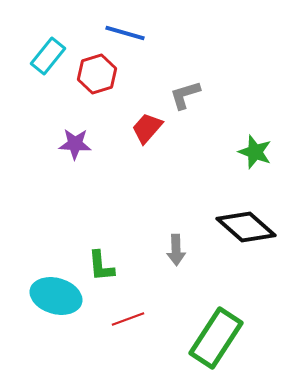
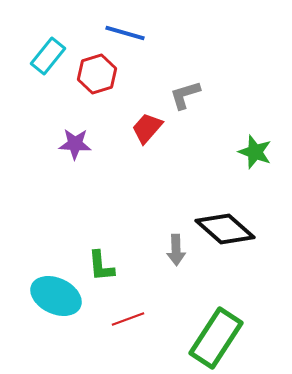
black diamond: moved 21 px left, 2 px down
cyan ellipse: rotated 9 degrees clockwise
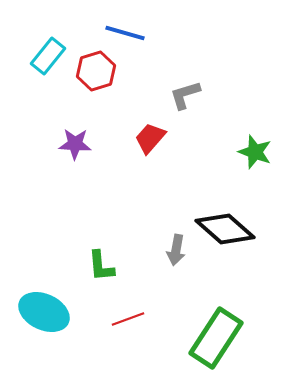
red hexagon: moved 1 px left, 3 px up
red trapezoid: moved 3 px right, 10 px down
gray arrow: rotated 12 degrees clockwise
cyan ellipse: moved 12 px left, 16 px down
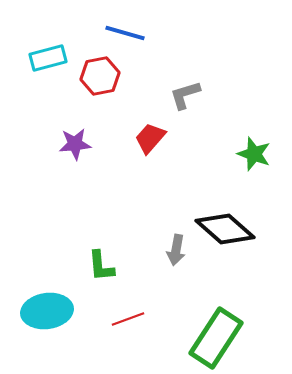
cyan rectangle: moved 2 px down; rotated 36 degrees clockwise
red hexagon: moved 4 px right, 5 px down; rotated 6 degrees clockwise
purple star: rotated 8 degrees counterclockwise
green star: moved 1 px left, 2 px down
cyan ellipse: moved 3 px right, 1 px up; rotated 33 degrees counterclockwise
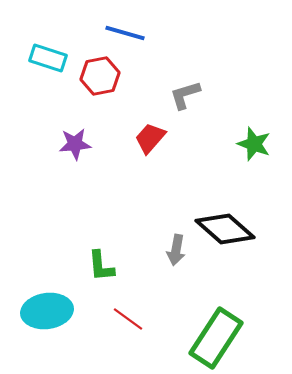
cyan rectangle: rotated 33 degrees clockwise
green star: moved 10 px up
red line: rotated 56 degrees clockwise
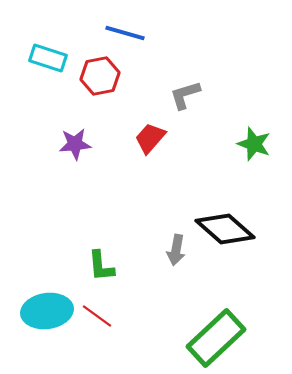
red line: moved 31 px left, 3 px up
green rectangle: rotated 14 degrees clockwise
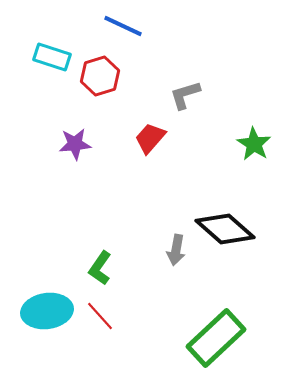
blue line: moved 2 px left, 7 px up; rotated 9 degrees clockwise
cyan rectangle: moved 4 px right, 1 px up
red hexagon: rotated 6 degrees counterclockwise
green star: rotated 12 degrees clockwise
green L-shape: moved 1 px left, 2 px down; rotated 40 degrees clockwise
red line: moved 3 px right; rotated 12 degrees clockwise
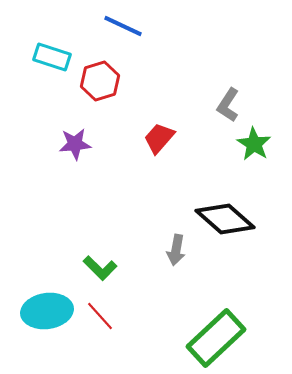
red hexagon: moved 5 px down
gray L-shape: moved 43 px right, 10 px down; rotated 40 degrees counterclockwise
red trapezoid: moved 9 px right
black diamond: moved 10 px up
green L-shape: rotated 80 degrees counterclockwise
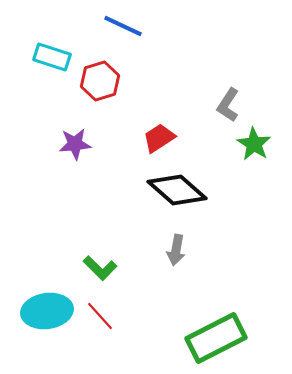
red trapezoid: rotated 16 degrees clockwise
black diamond: moved 48 px left, 29 px up
green rectangle: rotated 16 degrees clockwise
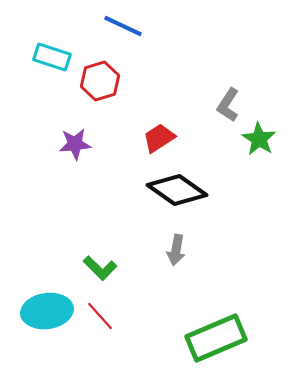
green star: moved 5 px right, 5 px up
black diamond: rotated 6 degrees counterclockwise
green rectangle: rotated 4 degrees clockwise
